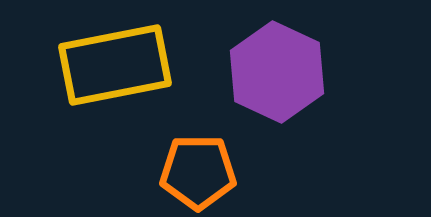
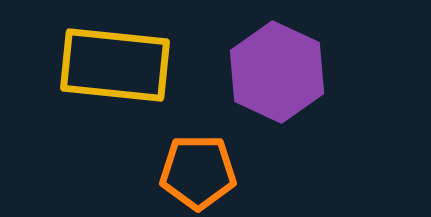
yellow rectangle: rotated 17 degrees clockwise
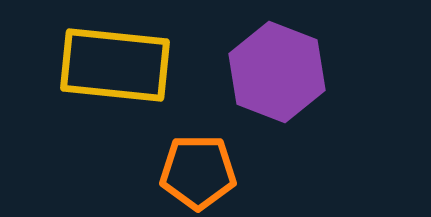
purple hexagon: rotated 4 degrees counterclockwise
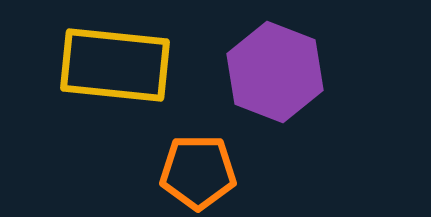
purple hexagon: moved 2 px left
